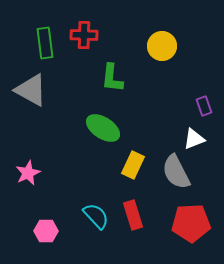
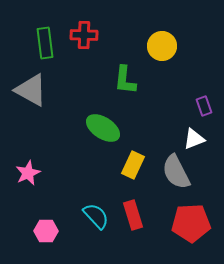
green L-shape: moved 13 px right, 2 px down
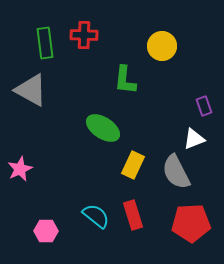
pink star: moved 8 px left, 4 px up
cyan semicircle: rotated 8 degrees counterclockwise
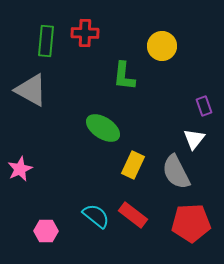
red cross: moved 1 px right, 2 px up
green rectangle: moved 1 px right, 2 px up; rotated 12 degrees clockwise
green L-shape: moved 1 px left, 4 px up
white triangle: rotated 30 degrees counterclockwise
red rectangle: rotated 36 degrees counterclockwise
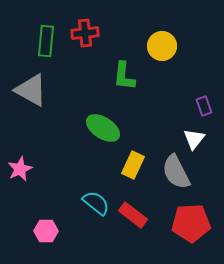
red cross: rotated 8 degrees counterclockwise
cyan semicircle: moved 13 px up
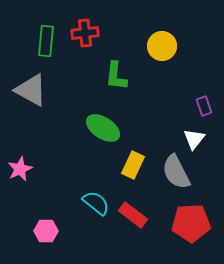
green L-shape: moved 8 px left
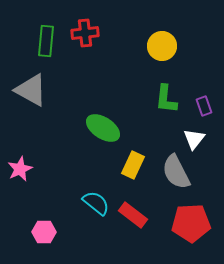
green L-shape: moved 50 px right, 23 px down
pink hexagon: moved 2 px left, 1 px down
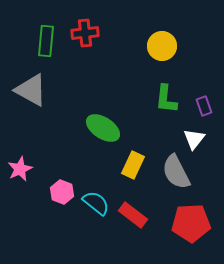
pink hexagon: moved 18 px right, 40 px up; rotated 20 degrees clockwise
